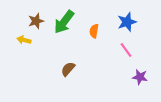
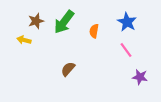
blue star: rotated 24 degrees counterclockwise
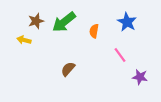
green arrow: rotated 15 degrees clockwise
pink line: moved 6 px left, 5 px down
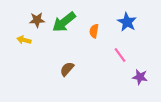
brown star: moved 1 px right, 1 px up; rotated 14 degrees clockwise
brown semicircle: moved 1 px left
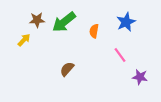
blue star: moved 1 px left; rotated 18 degrees clockwise
yellow arrow: rotated 120 degrees clockwise
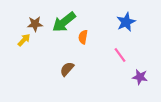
brown star: moved 2 px left, 4 px down
orange semicircle: moved 11 px left, 6 px down
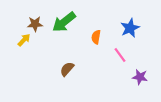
blue star: moved 4 px right, 6 px down
orange semicircle: moved 13 px right
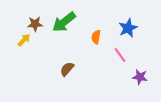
blue star: moved 2 px left
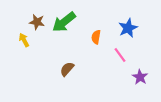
brown star: moved 2 px right, 2 px up; rotated 14 degrees clockwise
yellow arrow: rotated 72 degrees counterclockwise
purple star: rotated 21 degrees clockwise
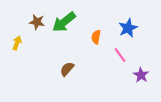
yellow arrow: moved 7 px left, 3 px down; rotated 48 degrees clockwise
purple star: moved 1 px right, 2 px up
